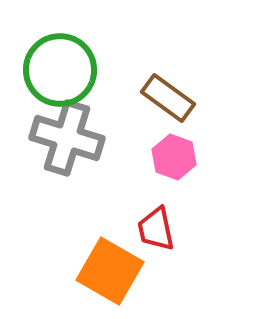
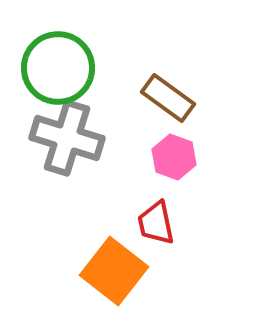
green circle: moved 2 px left, 2 px up
red trapezoid: moved 6 px up
orange square: moved 4 px right; rotated 8 degrees clockwise
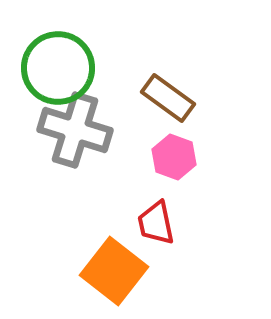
gray cross: moved 8 px right, 8 px up
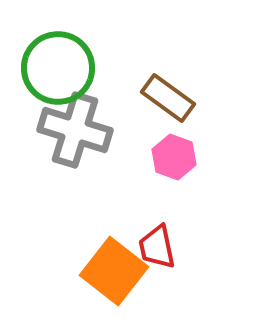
red trapezoid: moved 1 px right, 24 px down
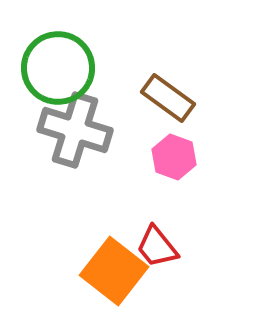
red trapezoid: rotated 27 degrees counterclockwise
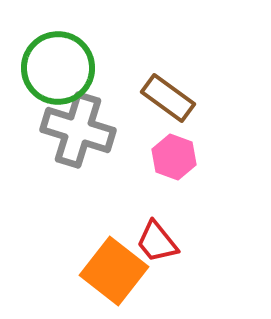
gray cross: moved 3 px right
red trapezoid: moved 5 px up
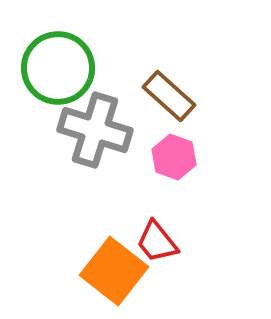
brown rectangle: moved 1 px right, 2 px up; rotated 6 degrees clockwise
gray cross: moved 17 px right
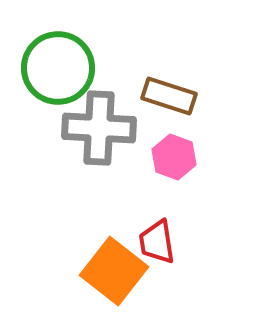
brown rectangle: rotated 24 degrees counterclockwise
gray cross: moved 4 px right, 2 px up; rotated 14 degrees counterclockwise
red trapezoid: rotated 30 degrees clockwise
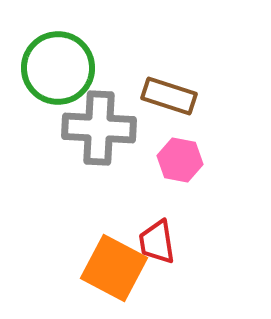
pink hexagon: moved 6 px right, 3 px down; rotated 9 degrees counterclockwise
orange square: moved 3 px up; rotated 10 degrees counterclockwise
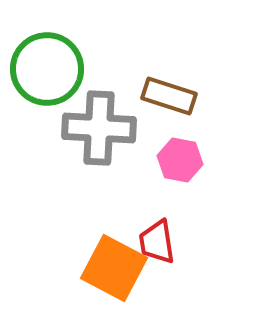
green circle: moved 11 px left, 1 px down
